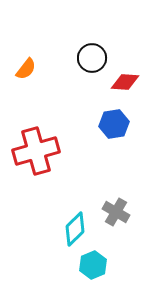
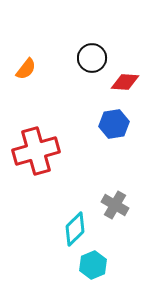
gray cross: moved 1 px left, 7 px up
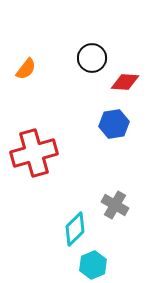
red cross: moved 2 px left, 2 px down
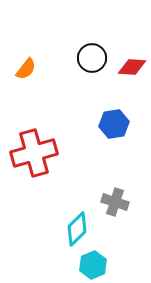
red diamond: moved 7 px right, 15 px up
gray cross: moved 3 px up; rotated 12 degrees counterclockwise
cyan diamond: moved 2 px right
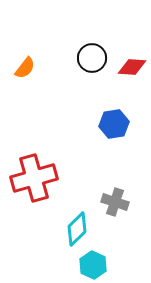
orange semicircle: moved 1 px left, 1 px up
red cross: moved 25 px down
cyan hexagon: rotated 12 degrees counterclockwise
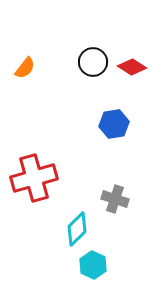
black circle: moved 1 px right, 4 px down
red diamond: rotated 28 degrees clockwise
gray cross: moved 3 px up
